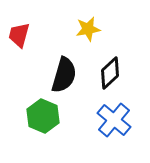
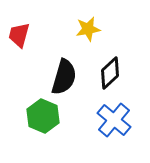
black semicircle: moved 2 px down
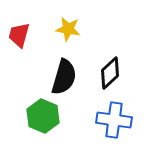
yellow star: moved 20 px left; rotated 20 degrees clockwise
blue cross: rotated 32 degrees counterclockwise
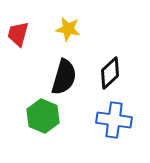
red trapezoid: moved 1 px left, 1 px up
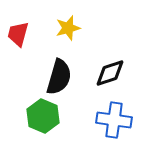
yellow star: moved 1 px up; rotated 25 degrees counterclockwise
black diamond: rotated 24 degrees clockwise
black semicircle: moved 5 px left
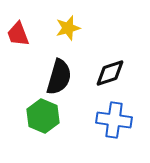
red trapezoid: rotated 36 degrees counterclockwise
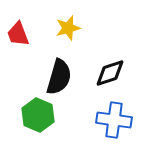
green hexagon: moved 5 px left, 1 px up
